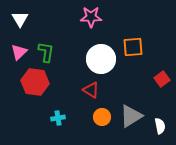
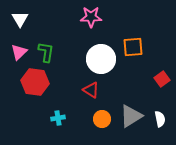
orange circle: moved 2 px down
white semicircle: moved 7 px up
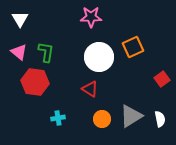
orange square: rotated 20 degrees counterclockwise
pink triangle: rotated 36 degrees counterclockwise
white circle: moved 2 px left, 2 px up
red triangle: moved 1 px left, 1 px up
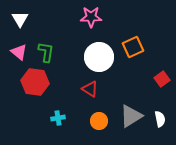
orange circle: moved 3 px left, 2 px down
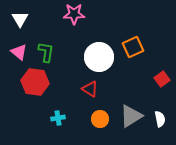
pink star: moved 17 px left, 3 px up
orange circle: moved 1 px right, 2 px up
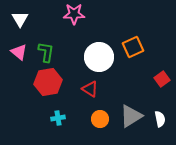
red hexagon: moved 13 px right; rotated 16 degrees counterclockwise
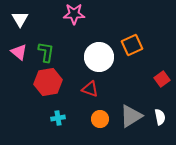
orange square: moved 1 px left, 2 px up
red triangle: rotated 12 degrees counterclockwise
white semicircle: moved 2 px up
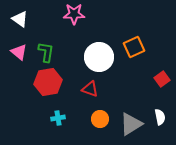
white triangle: rotated 24 degrees counterclockwise
orange square: moved 2 px right, 2 px down
gray triangle: moved 8 px down
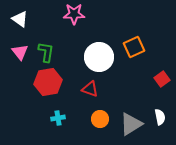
pink triangle: moved 1 px right; rotated 12 degrees clockwise
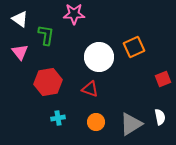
green L-shape: moved 17 px up
red square: moved 1 px right; rotated 14 degrees clockwise
orange circle: moved 4 px left, 3 px down
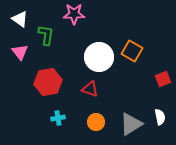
orange square: moved 2 px left, 4 px down; rotated 35 degrees counterclockwise
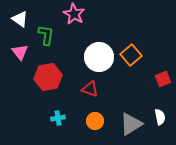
pink star: rotated 30 degrees clockwise
orange square: moved 1 px left, 4 px down; rotated 20 degrees clockwise
red hexagon: moved 5 px up
orange circle: moved 1 px left, 1 px up
